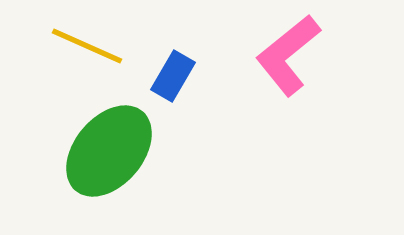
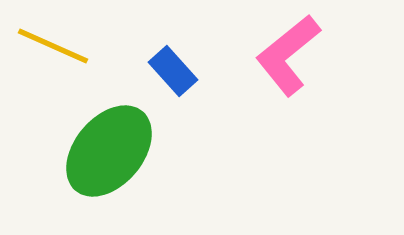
yellow line: moved 34 px left
blue rectangle: moved 5 px up; rotated 72 degrees counterclockwise
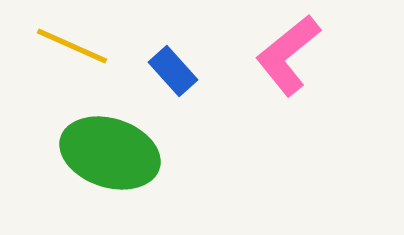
yellow line: moved 19 px right
green ellipse: moved 1 px right, 2 px down; rotated 68 degrees clockwise
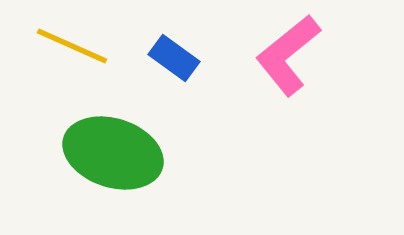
blue rectangle: moved 1 px right, 13 px up; rotated 12 degrees counterclockwise
green ellipse: moved 3 px right
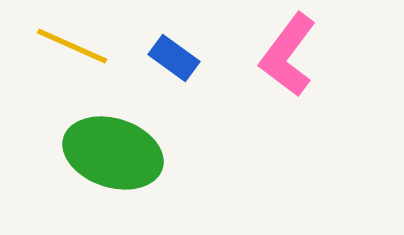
pink L-shape: rotated 14 degrees counterclockwise
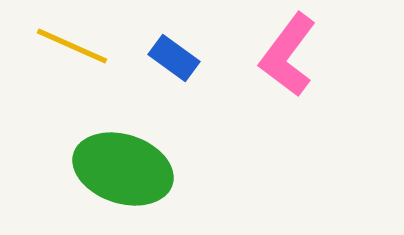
green ellipse: moved 10 px right, 16 px down
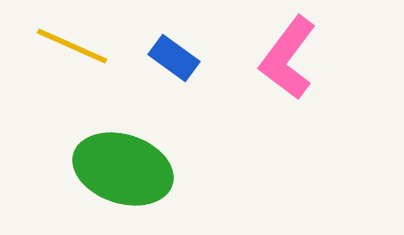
pink L-shape: moved 3 px down
